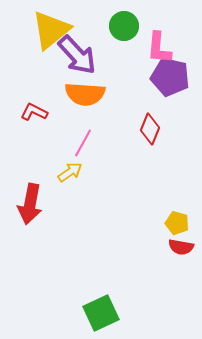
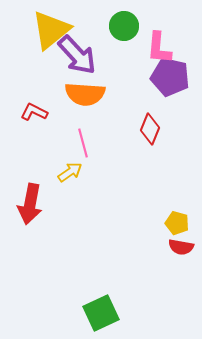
pink line: rotated 44 degrees counterclockwise
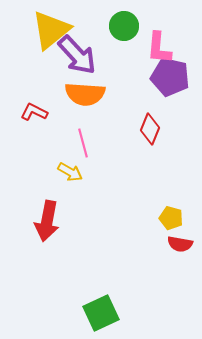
yellow arrow: rotated 65 degrees clockwise
red arrow: moved 17 px right, 17 px down
yellow pentagon: moved 6 px left, 5 px up
red semicircle: moved 1 px left, 3 px up
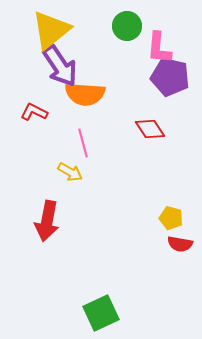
green circle: moved 3 px right
purple arrow: moved 17 px left, 11 px down; rotated 9 degrees clockwise
red diamond: rotated 56 degrees counterclockwise
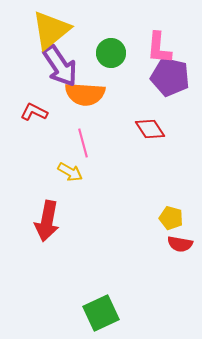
green circle: moved 16 px left, 27 px down
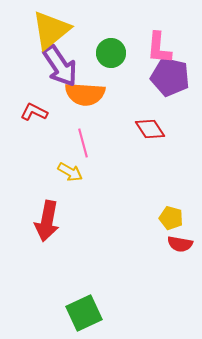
green square: moved 17 px left
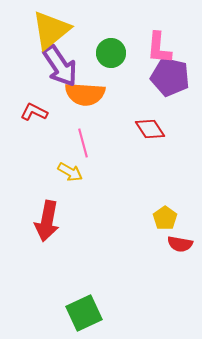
yellow pentagon: moved 6 px left; rotated 20 degrees clockwise
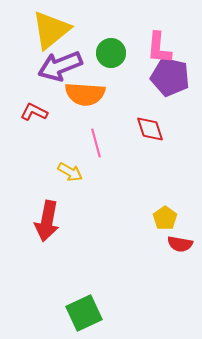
purple arrow: rotated 102 degrees clockwise
red diamond: rotated 16 degrees clockwise
pink line: moved 13 px right
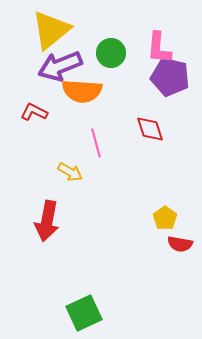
orange semicircle: moved 3 px left, 3 px up
